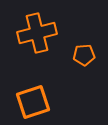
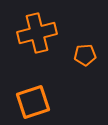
orange pentagon: moved 1 px right
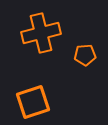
orange cross: moved 4 px right
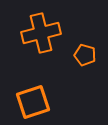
orange pentagon: rotated 20 degrees clockwise
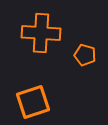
orange cross: rotated 18 degrees clockwise
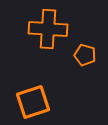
orange cross: moved 7 px right, 4 px up
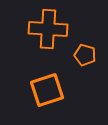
orange square: moved 14 px right, 12 px up
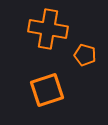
orange cross: rotated 6 degrees clockwise
